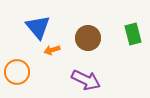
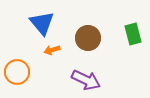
blue triangle: moved 4 px right, 4 px up
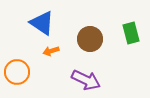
blue triangle: rotated 16 degrees counterclockwise
green rectangle: moved 2 px left, 1 px up
brown circle: moved 2 px right, 1 px down
orange arrow: moved 1 px left, 1 px down
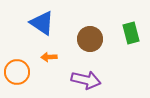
orange arrow: moved 2 px left, 6 px down; rotated 14 degrees clockwise
purple arrow: rotated 12 degrees counterclockwise
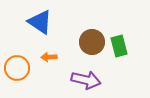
blue triangle: moved 2 px left, 1 px up
green rectangle: moved 12 px left, 13 px down
brown circle: moved 2 px right, 3 px down
orange circle: moved 4 px up
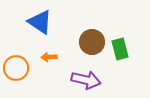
green rectangle: moved 1 px right, 3 px down
orange circle: moved 1 px left
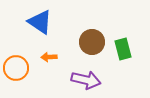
green rectangle: moved 3 px right
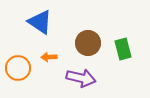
brown circle: moved 4 px left, 1 px down
orange circle: moved 2 px right
purple arrow: moved 5 px left, 2 px up
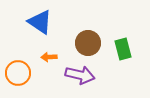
orange circle: moved 5 px down
purple arrow: moved 1 px left, 3 px up
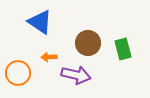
purple arrow: moved 4 px left
